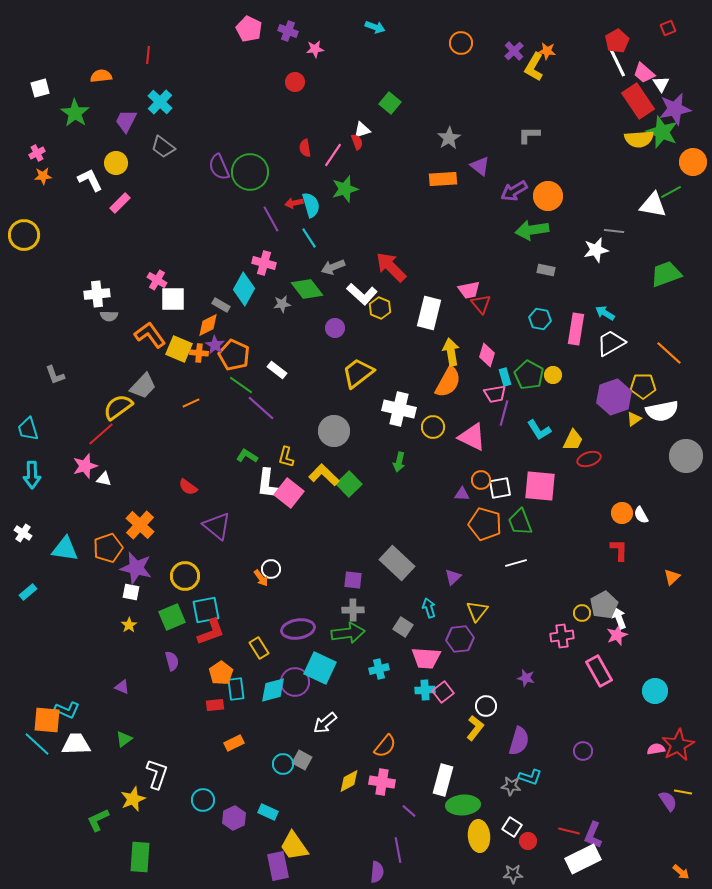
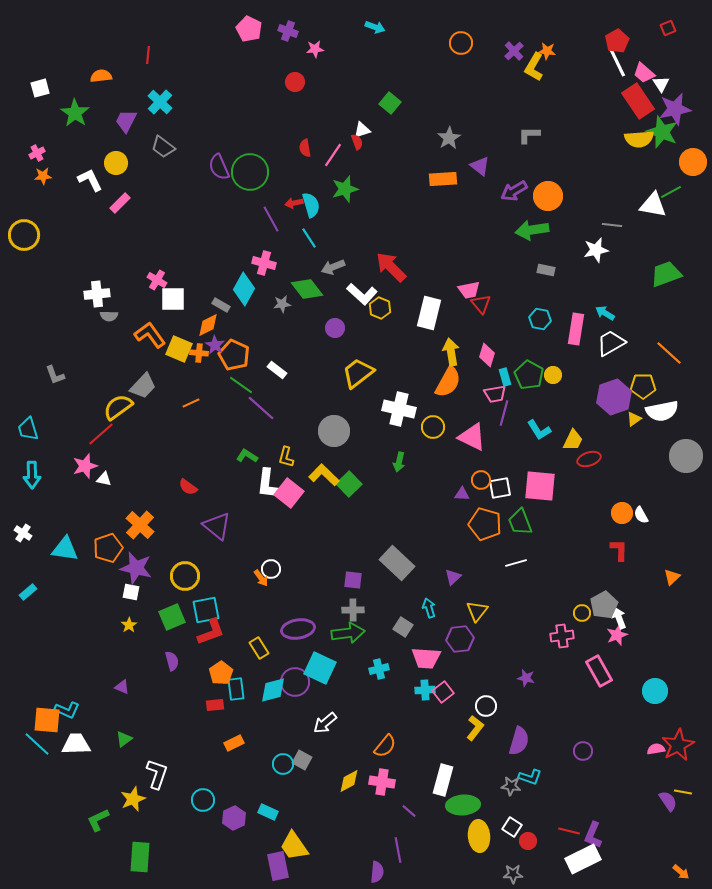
gray line at (614, 231): moved 2 px left, 6 px up
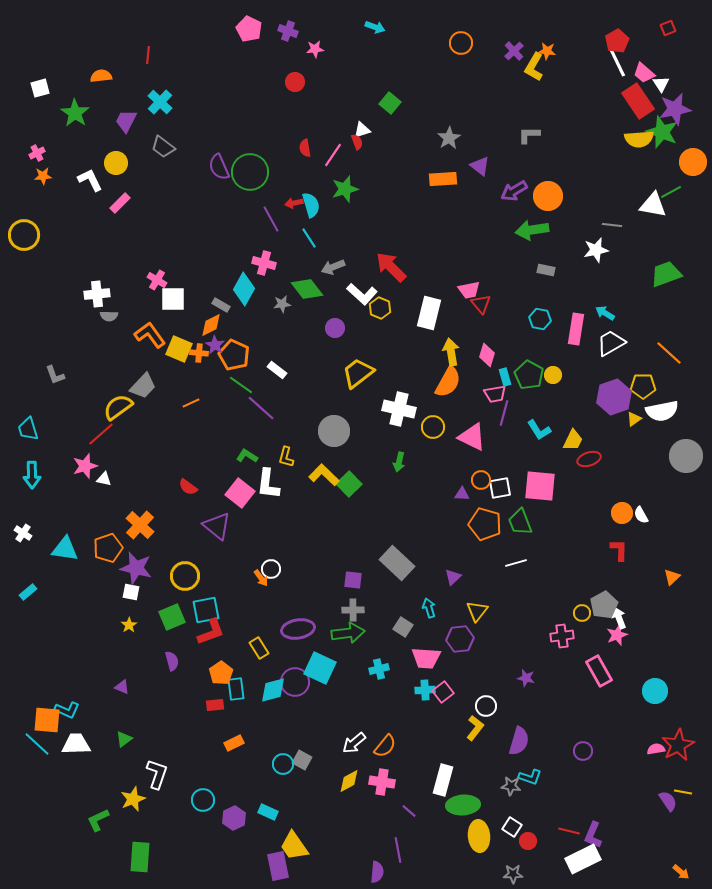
orange diamond at (208, 325): moved 3 px right
pink square at (289, 493): moved 49 px left
white arrow at (325, 723): moved 29 px right, 20 px down
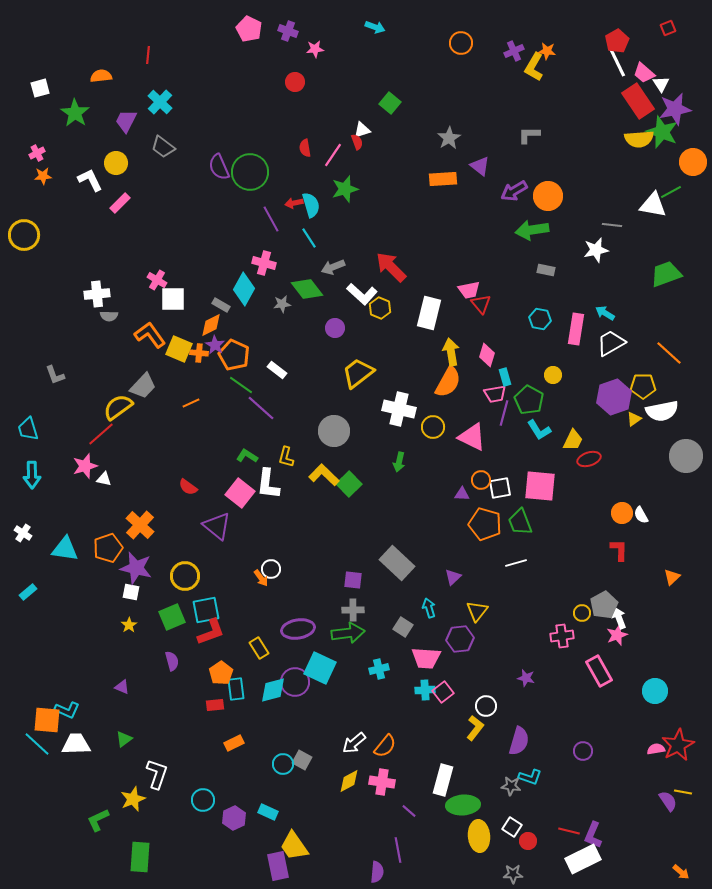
purple cross at (514, 51): rotated 18 degrees clockwise
green pentagon at (529, 375): moved 25 px down
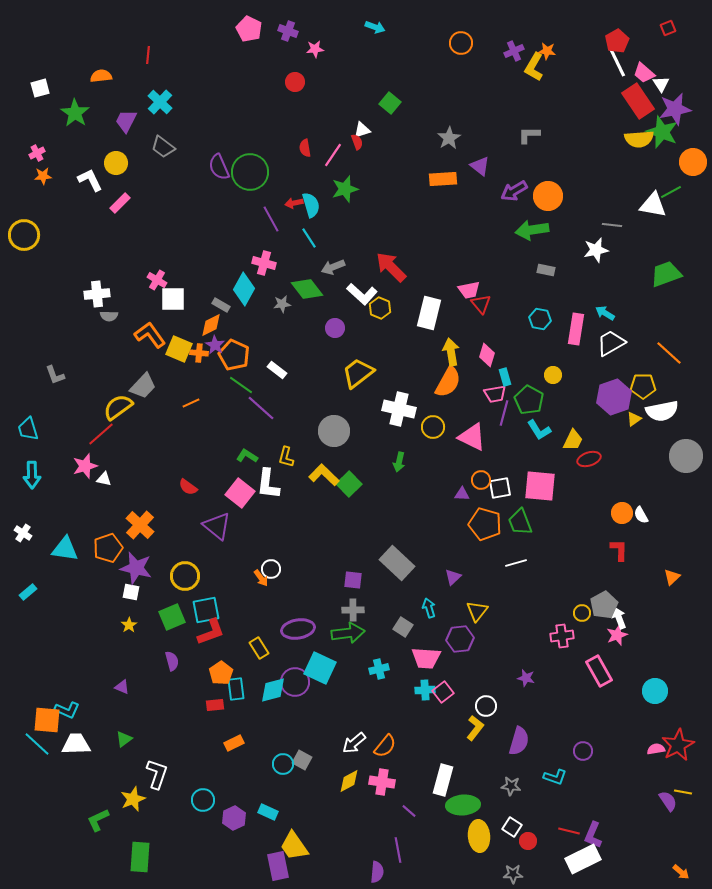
cyan L-shape at (530, 777): moved 25 px right
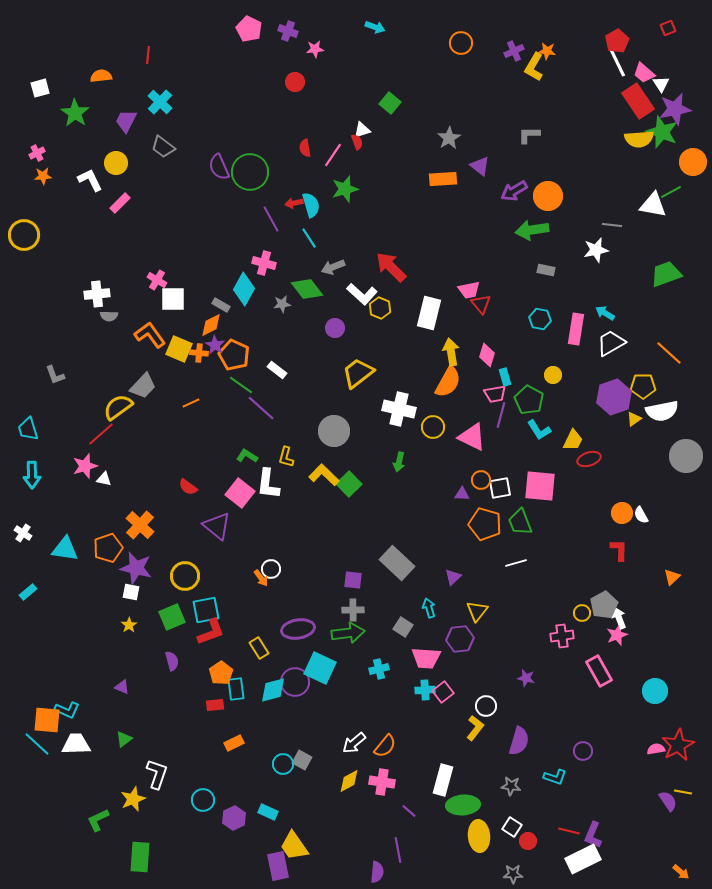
purple line at (504, 413): moved 3 px left, 2 px down
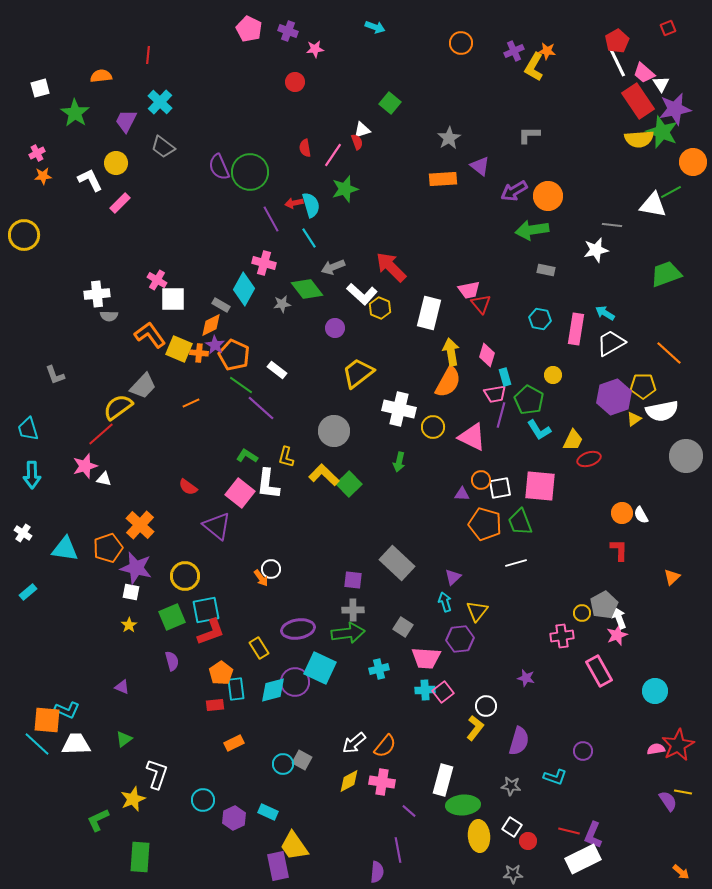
cyan arrow at (429, 608): moved 16 px right, 6 px up
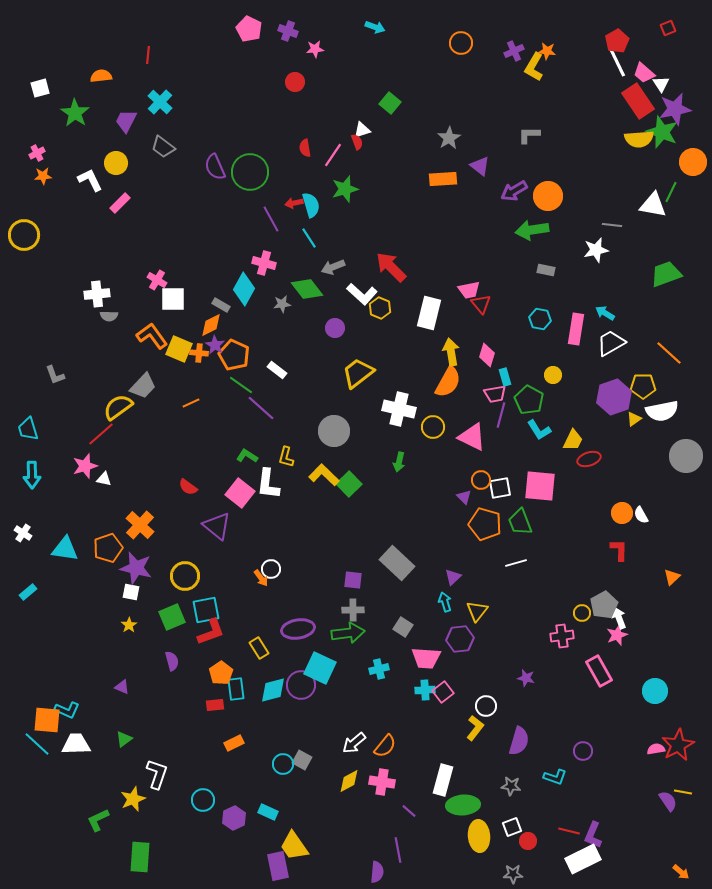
purple semicircle at (219, 167): moved 4 px left
green line at (671, 192): rotated 35 degrees counterclockwise
orange L-shape at (150, 335): moved 2 px right, 1 px down
purple triangle at (462, 494): moved 2 px right, 3 px down; rotated 42 degrees clockwise
purple circle at (295, 682): moved 6 px right, 3 px down
white square at (512, 827): rotated 36 degrees clockwise
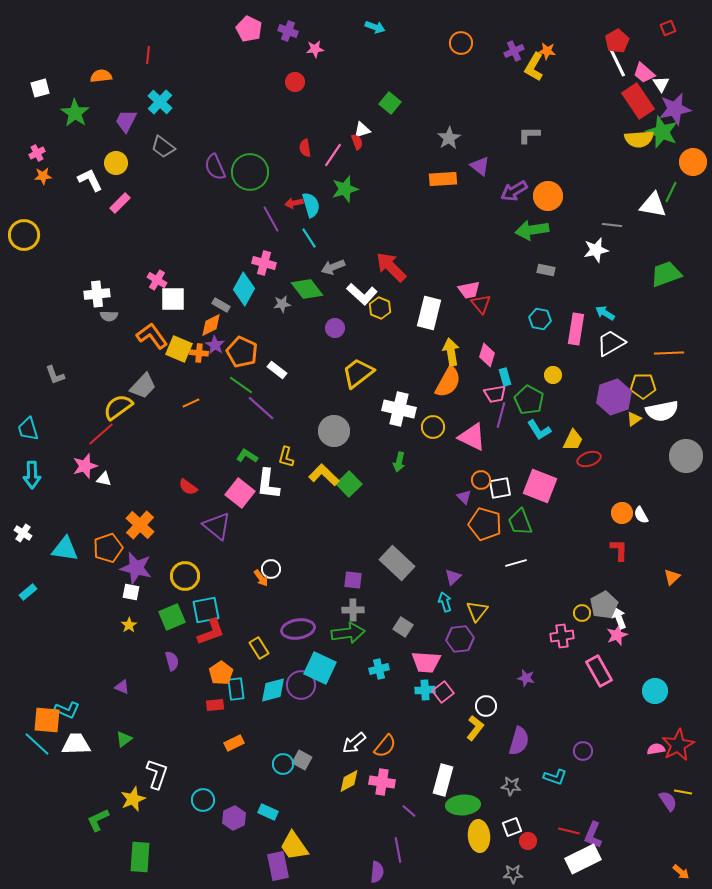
orange line at (669, 353): rotated 44 degrees counterclockwise
orange pentagon at (234, 355): moved 8 px right, 3 px up
pink square at (540, 486): rotated 16 degrees clockwise
pink trapezoid at (426, 658): moved 4 px down
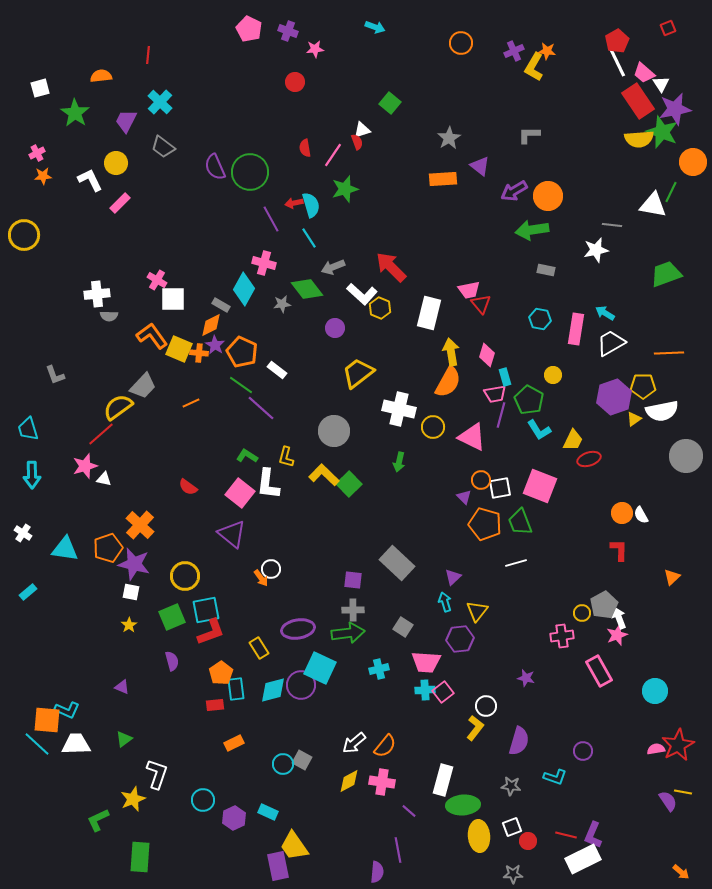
purple triangle at (217, 526): moved 15 px right, 8 px down
purple star at (136, 568): moved 2 px left, 4 px up
red line at (569, 831): moved 3 px left, 4 px down
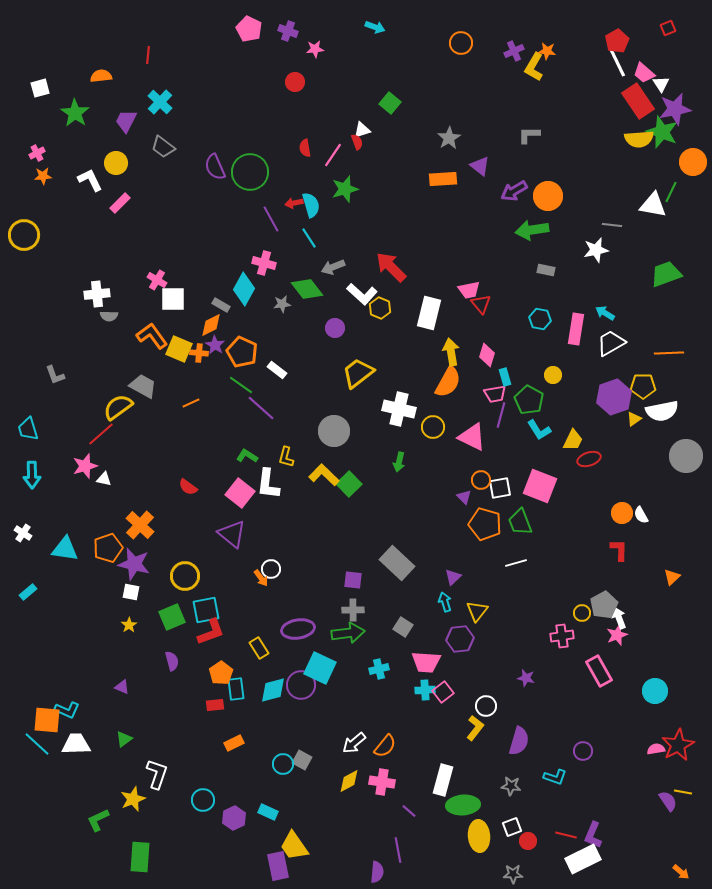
gray trapezoid at (143, 386): rotated 104 degrees counterclockwise
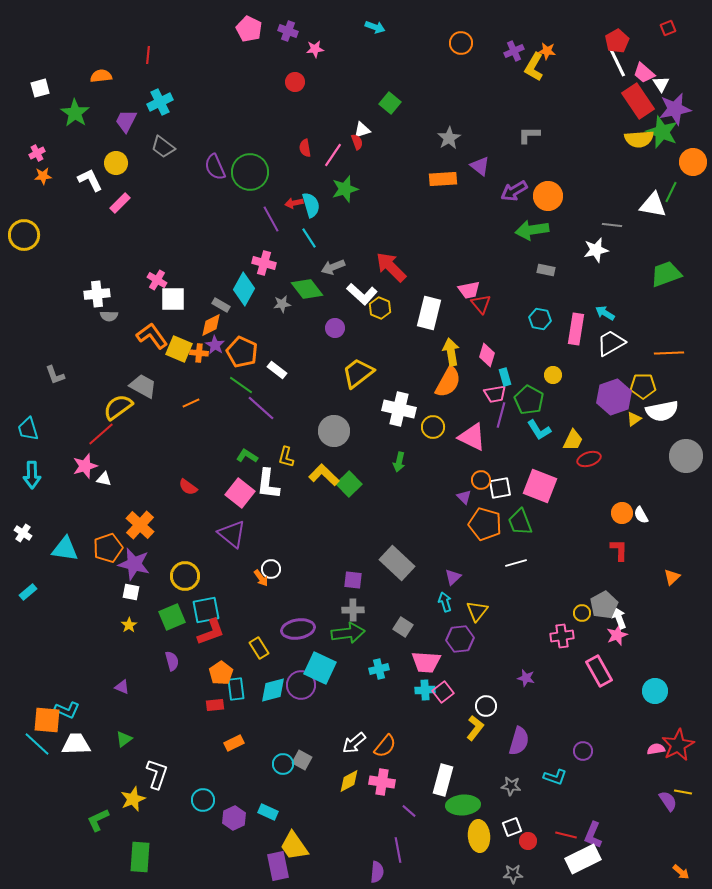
cyan cross at (160, 102): rotated 20 degrees clockwise
